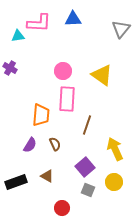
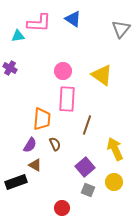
blue triangle: rotated 36 degrees clockwise
orange trapezoid: moved 1 px right, 4 px down
brown triangle: moved 12 px left, 11 px up
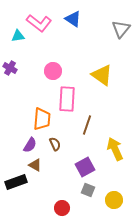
pink L-shape: rotated 35 degrees clockwise
pink circle: moved 10 px left
purple square: rotated 12 degrees clockwise
yellow circle: moved 18 px down
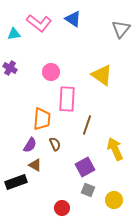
cyan triangle: moved 4 px left, 2 px up
pink circle: moved 2 px left, 1 px down
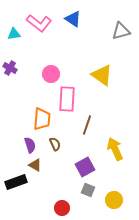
gray triangle: moved 2 px down; rotated 36 degrees clockwise
pink circle: moved 2 px down
purple semicircle: rotated 49 degrees counterclockwise
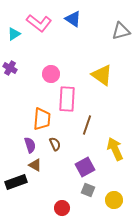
cyan triangle: rotated 24 degrees counterclockwise
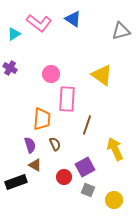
red circle: moved 2 px right, 31 px up
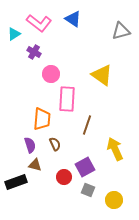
purple cross: moved 24 px right, 16 px up
brown triangle: rotated 16 degrees counterclockwise
